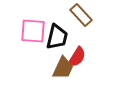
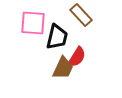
pink square: moved 8 px up
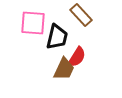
brown trapezoid: moved 1 px right, 1 px down
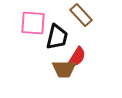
brown trapezoid: rotated 65 degrees clockwise
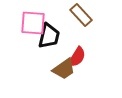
black trapezoid: moved 8 px left, 1 px up
brown trapezoid: rotated 35 degrees counterclockwise
